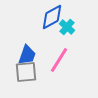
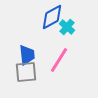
blue trapezoid: rotated 25 degrees counterclockwise
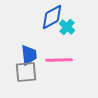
blue trapezoid: moved 2 px right
pink line: rotated 56 degrees clockwise
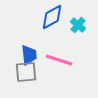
cyan cross: moved 11 px right, 2 px up
pink line: rotated 20 degrees clockwise
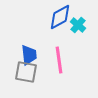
blue diamond: moved 8 px right
pink line: rotated 64 degrees clockwise
gray square: rotated 15 degrees clockwise
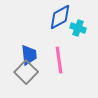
cyan cross: moved 3 px down; rotated 21 degrees counterclockwise
gray square: rotated 35 degrees clockwise
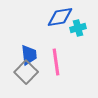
blue diamond: rotated 20 degrees clockwise
cyan cross: rotated 35 degrees counterclockwise
pink line: moved 3 px left, 2 px down
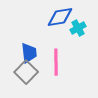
cyan cross: rotated 14 degrees counterclockwise
blue trapezoid: moved 2 px up
pink line: rotated 8 degrees clockwise
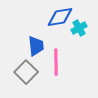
cyan cross: moved 1 px right
blue trapezoid: moved 7 px right, 7 px up
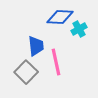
blue diamond: rotated 12 degrees clockwise
cyan cross: moved 1 px down
pink line: rotated 12 degrees counterclockwise
